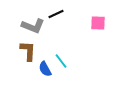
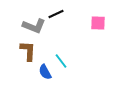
gray L-shape: moved 1 px right
blue semicircle: moved 3 px down
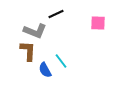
gray L-shape: moved 1 px right, 5 px down
blue semicircle: moved 2 px up
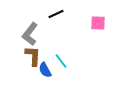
gray L-shape: moved 5 px left, 3 px down; rotated 105 degrees clockwise
brown L-shape: moved 5 px right, 5 px down
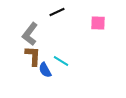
black line: moved 1 px right, 2 px up
cyan line: rotated 21 degrees counterclockwise
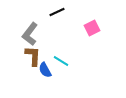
pink square: moved 6 px left, 5 px down; rotated 28 degrees counterclockwise
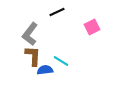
pink square: moved 1 px up
blue semicircle: rotated 112 degrees clockwise
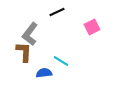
brown L-shape: moved 9 px left, 4 px up
blue semicircle: moved 1 px left, 3 px down
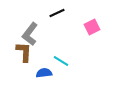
black line: moved 1 px down
